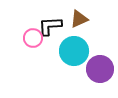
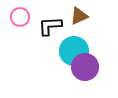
brown triangle: moved 3 px up
pink circle: moved 13 px left, 21 px up
purple circle: moved 15 px left, 2 px up
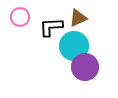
brown triangle: moved 1 px left, 2 px down
black L-shape: moved 1 px right, 1 px down
cyan circle: moved 5 px up
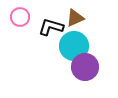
brown triangle: moved 3 px left
black L-shape: rotated 20 degrees clockwise
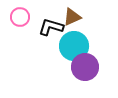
brown triangle: moved 3 px left, 1 px up
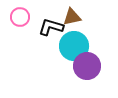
brown triangle: rotated 12 degrees clockwise
purple circle: moved 2 px right, 1 px up
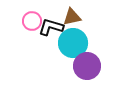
pink circle: moved 12 px right, 4 px down
cyan circle: moved 1 px left, 3 px up
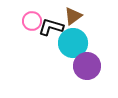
brown triangle: moved 1 px right, 1 px up; rotated 24 degrees counterclockwise
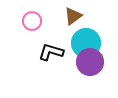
black L-shape: moved 25 px down
cyan circle: moved 13 px right
purple circle: moved 3 px right, 4 px up
